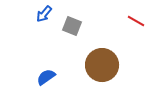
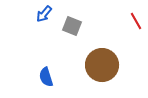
red line: rotated 30 degrees clockwise
blue semicircle: rotated 72 degrees counterclockwise
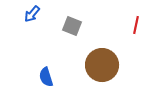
blue arrow: moved 12 px left
red line: moved 4 px down; rotated 42 degrees clockwise
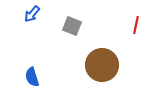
blue semicircle: moved 14 px left
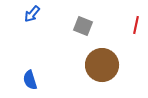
gray square: moved 11 px right
blue semicircle: moved 2 px left, 3 px down
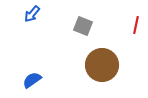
blue semicircle: moved 2 px right; rotated 72 degrees clockwise
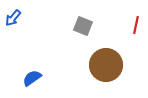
blue arrow: moved 19 px left, 4 px down
brown circle: moved 4 px right
blue semicircle: moved 2 px up
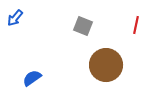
blue arrow: moved 2 px right
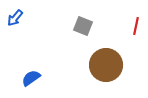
red line: moved 1 px down
blue semicircle: moved 1 px left
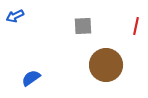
blue arrow: moved 2 px up; rotated 24 degrees clockwise
gray square: rotated 24 degrees counterclockwise
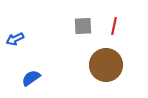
blue arrow: moved 23 px down
red line: moved 22 px left
